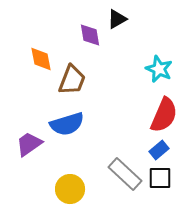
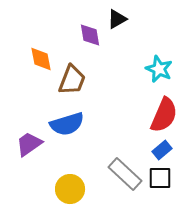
blue rectangle: moved 3 px right
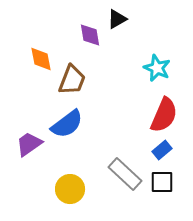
cyan star: moved 2 px left, 1 px up
blue semicircle: rotated 20 degrees counterclockwise
black square: moved 2 px right, 4 px down
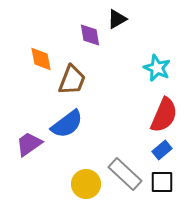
yellow circle: moved 16 px right, 5 px up
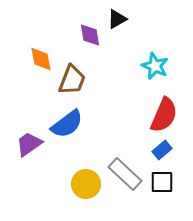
cyan star: moved 2 px left, 2 px up
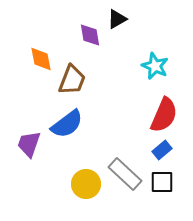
purple trapezoid: rotated 36 degrees counterclockwise
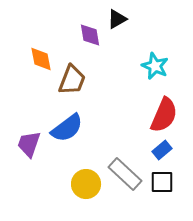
blue semicircle: moved 4 px down
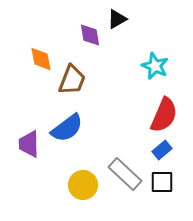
purple trapezoid: rotated 20 degrees counterclockwise
yellow circle: moved 3 px left, 1 px down
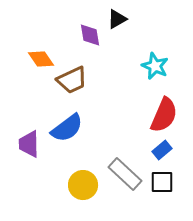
orange diamond: rotated 24 degrees counterclockwise
brown trapezoid: rotated 44 degrees clockwise
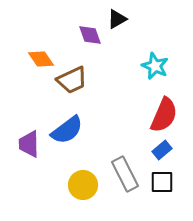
purple diamond: rotated 10 degrees counterclockwise
blue semicircle: moved 2 px down
gray rectangle: rotated 20 degrees clockwise
